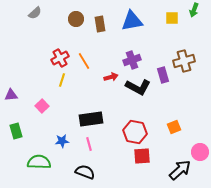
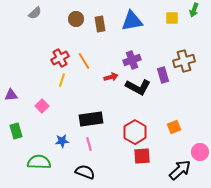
red hexagon: rotated 20 degrees clockwise
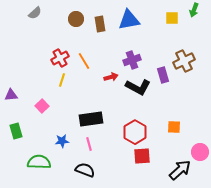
blue triangle: moved 3 px left, 1 px up
brown cross: rotated 10 degrees counterclockwise
orange square: rotated 24 degrees clockwise
black semicircle: moved 2 px up
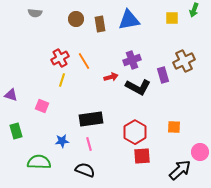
gray semicircle: rotated 48 degrees clockwise
purple triangle: rotated 24 degrees clockwise
pink square: rotated 24 degrees counterclockwise
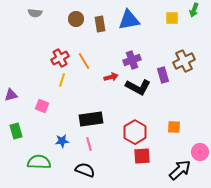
purple triangle: rotated 32 degrees counterclockwise
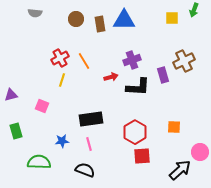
blue triangle: moved 5 px left; rotated 10 degrees clockwise
black L-shape: rotated 25 degrees counterclockwise
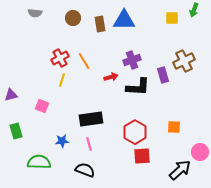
brown circle: moved 3 px left, 1 px up
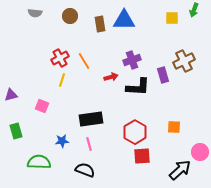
brown circle: moved 3 px left, 2 px up
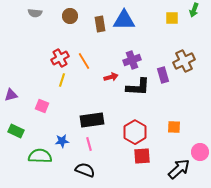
black rectangle: moved 1 px right, 1 px down
green rectangle: rotated 49 degrees counterclockwise
green semicircle: moved 1 px right, 6 px up
black arrow: moved 1 px left, 1 px up
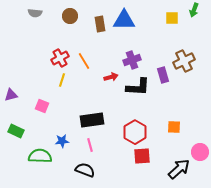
pink line: moved 1 px right, 1 px down
